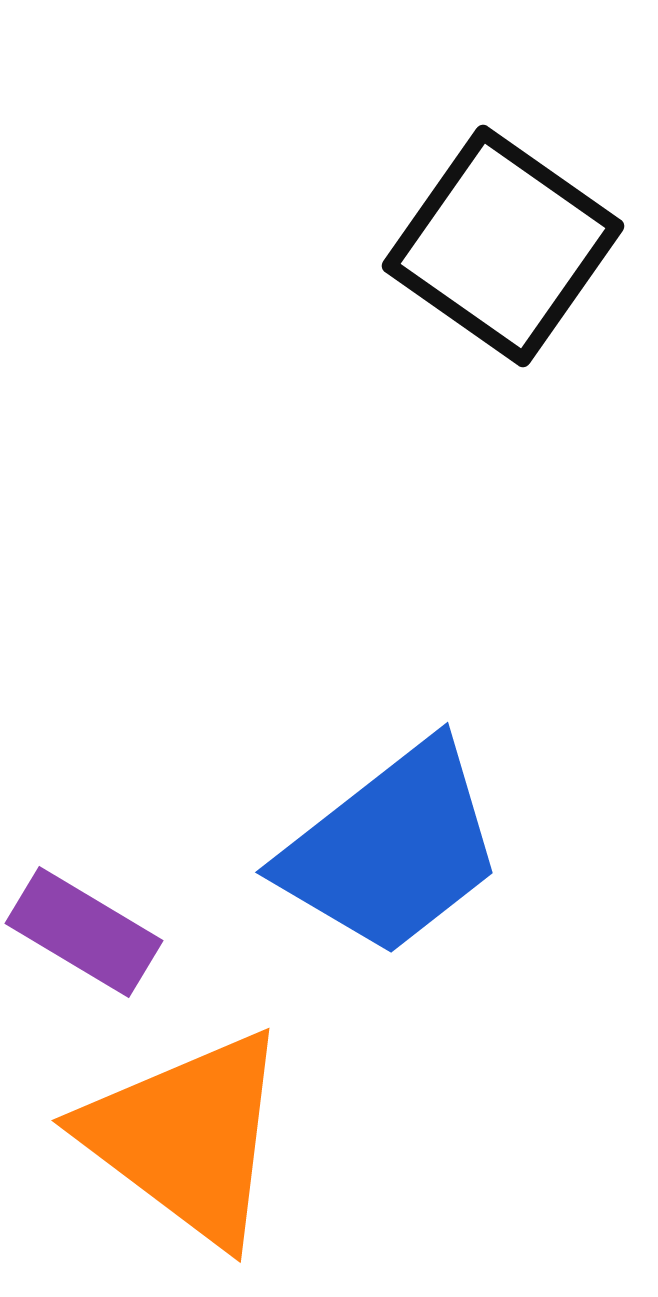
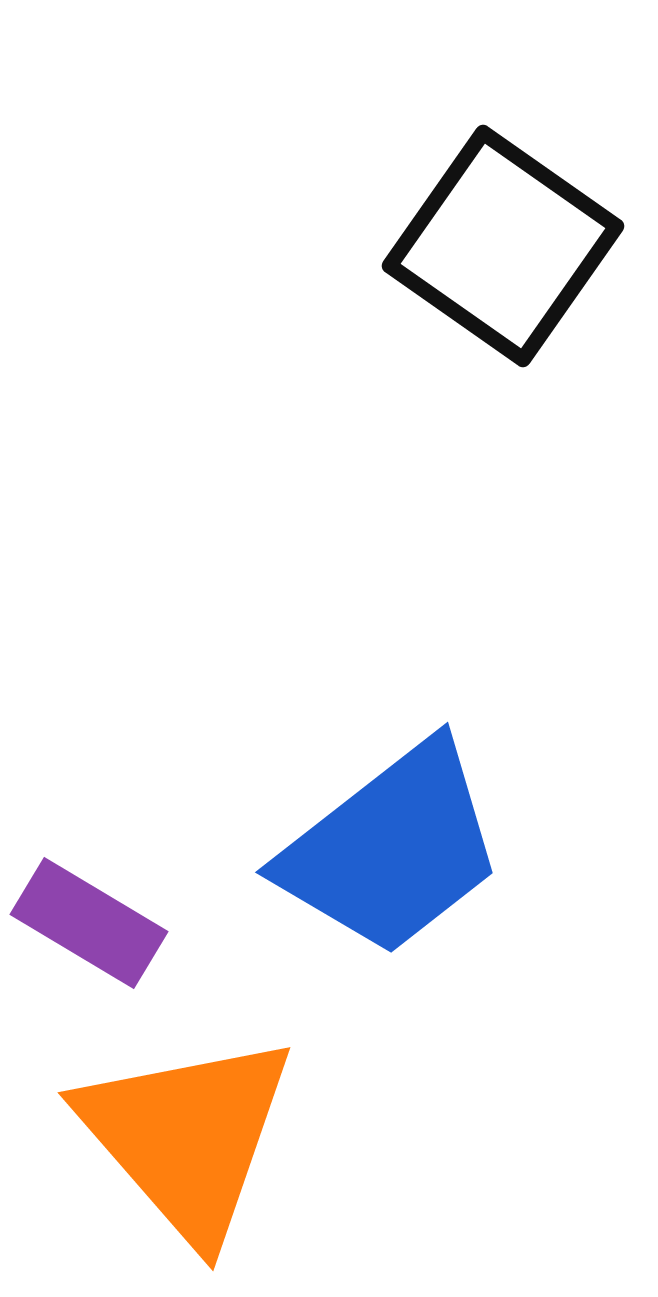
purple rectangle: moved 5 px right, 9 px up
orange triangle: rotated 12 degrees clockwise
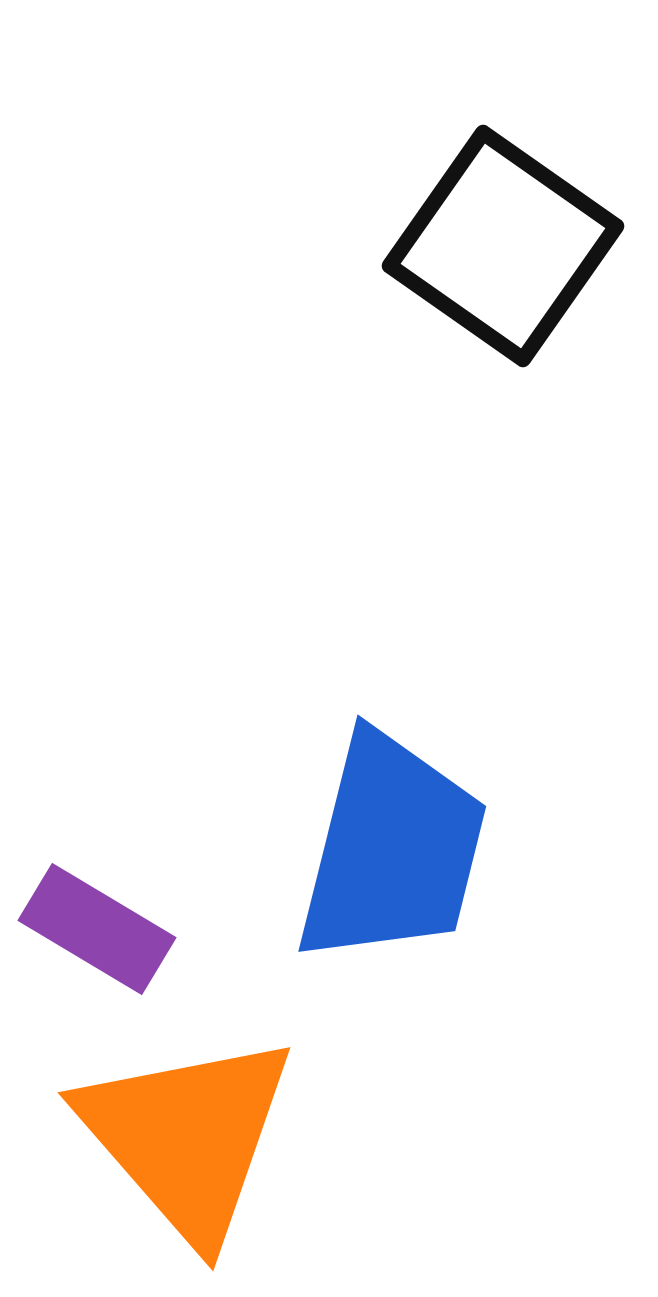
blue trapezoid: rotated 38 degrees counterclockwise
purple rectangle: moved 8 px right, 6 px down
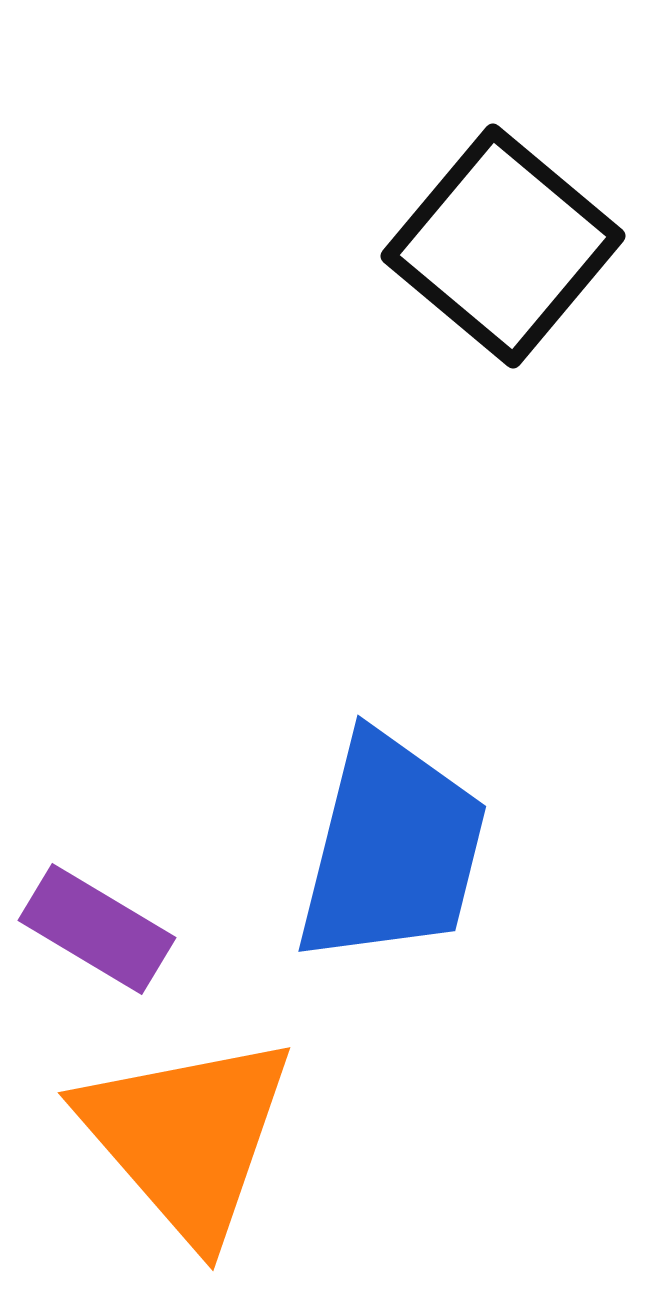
black square: rotated 5 degrees clockwise
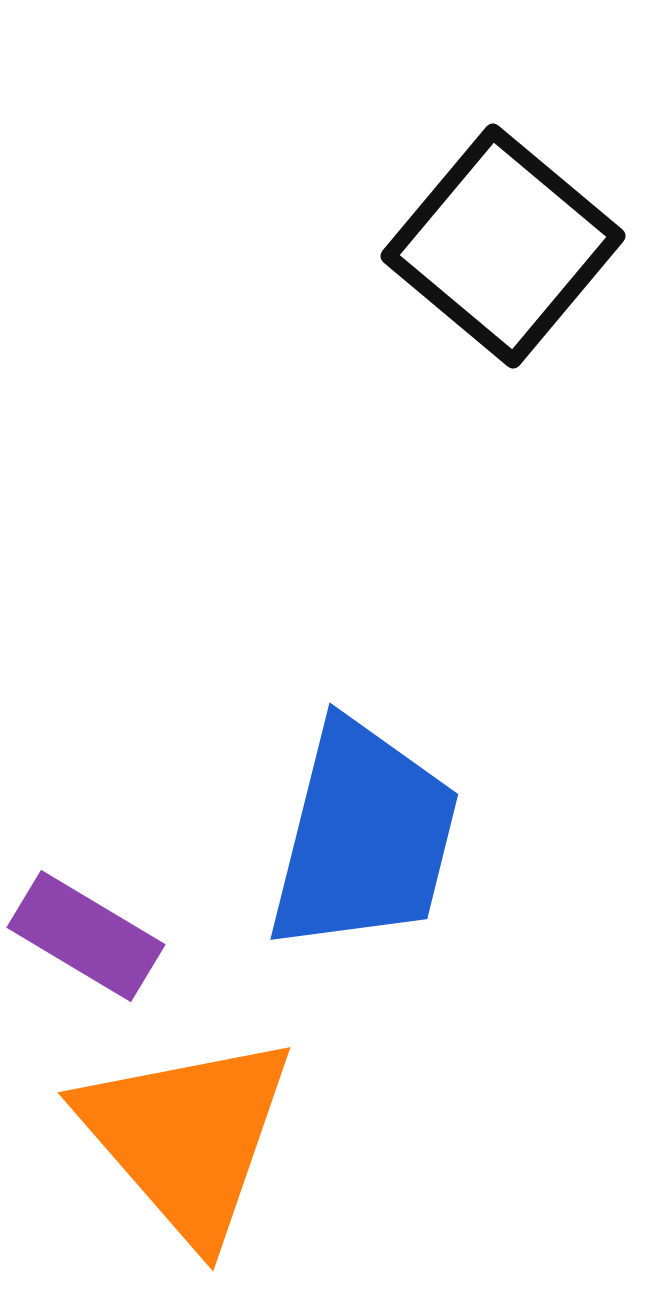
blue trapezoid: moved 28 px left, 12 px up
purple rectangle: moved 11 px left, 7 px down
